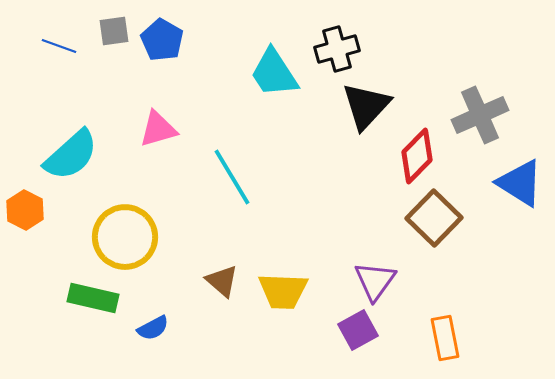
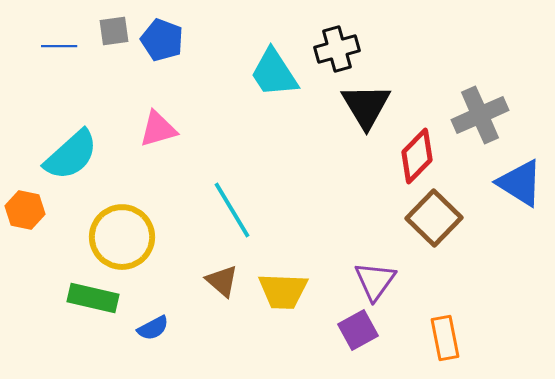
blue pentagon: rotated 9 degrees counterclockwise
blue line: rotated 20 degrees counterclockwise
black triangle: rotated 14 degrees counterclockwise
cyan line: moved 33 px down
orange hexagon: rotated 15 degrees counterclockwise
yellow circle: moved 3 px left
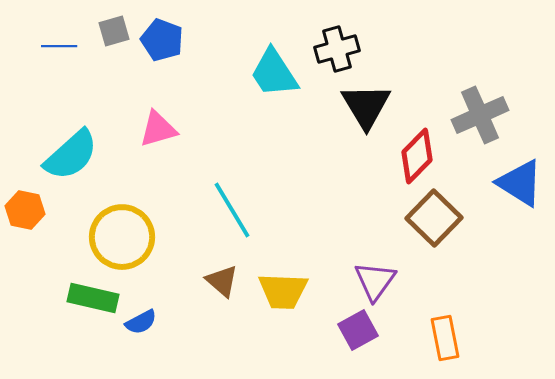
gray square: rotated 8 degrees counterclockwise
blue semicircle: moved 12 px left, 6 px up
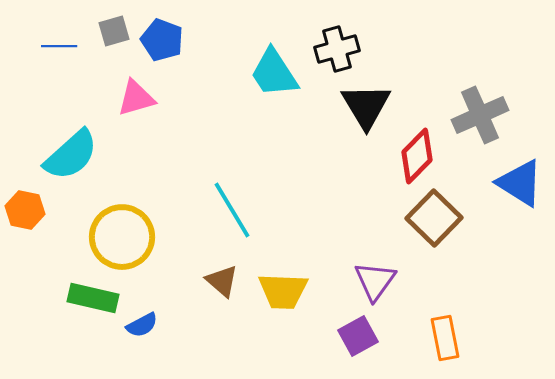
pink triangle: moved 22 px left, 31 px up
blue semicircle: moved 1 px right, 3 px down
purple square: moved 6 px down
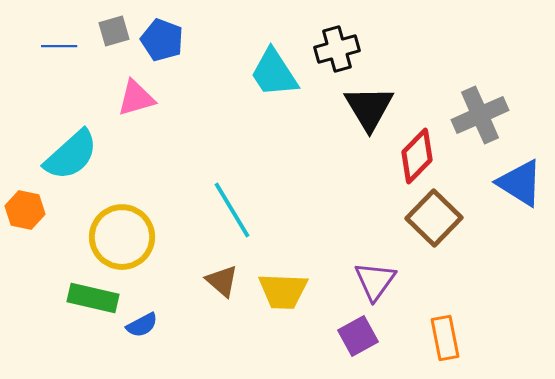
black triangle: moved 3 px right, 2 px down
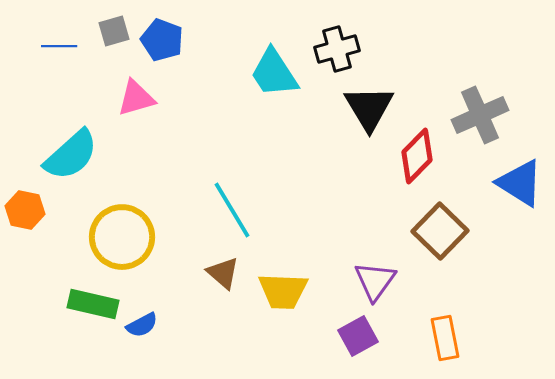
brown square: moved 6 px right, 13 px down
brown triangle: moved 1 px right, 8 px up
green rectangle: moved 6 px down
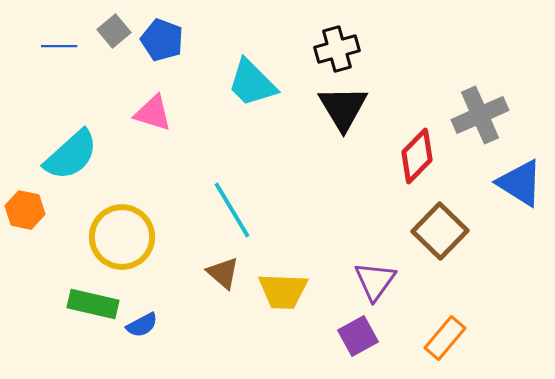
gray square: rotated 24 degrees counterclockwise
cyan trapezoid: moved 22 px left, 10 px down; rotated 12 degrees counterclockwise
pink triangle: moved 17 px right, 15 px down; rotated 33 degrees clockwise
black triangle: moved 26 px left
orange rectangle: rotated 51 degrees clockwise
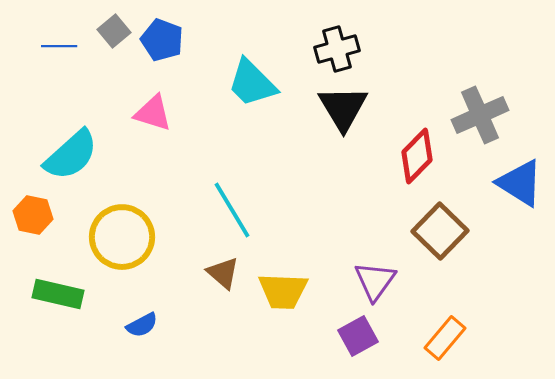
orange hexagon: moved 8 px right, 5 px down
green rectangle: moved 35 px left, 10 px up
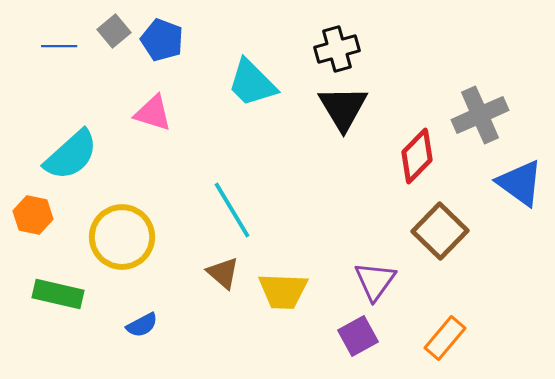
blue triangle: rotated 4 degrees clockwise
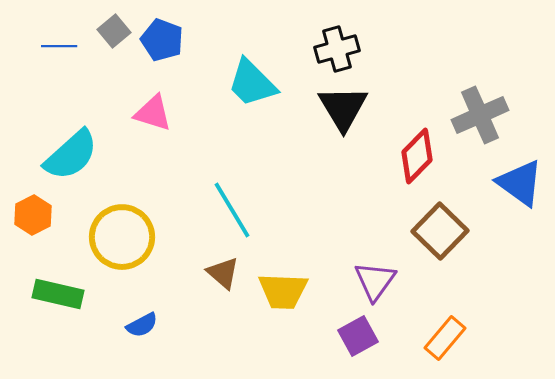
orange hexagon: rotated 21 degrees clockwise
